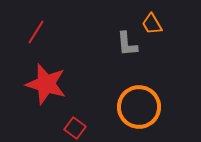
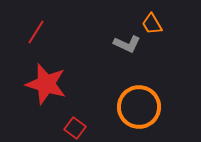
gray L-shape: rotated 60 degrees counterclockwise
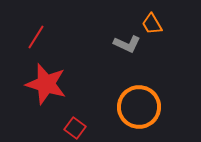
red line: moved 5 px down
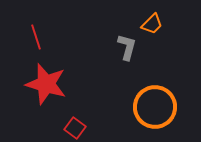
orange trapezoid: rotated 105 degrees counterclockwise
red line: rotated 50 degrees counterclockwise
gray L-shape: moved 3 px down; rotated 100 degrees counterclockwise
orange circle: moved 16 px right
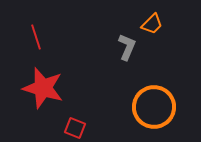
gray L-shape: rotated 8 degrees clockwise
red star: moved 3 px left, 4 px down
orange circle: moved 1 px left
red square: rotated 15 degrees counterclockwise
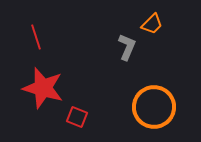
red square: moved 2 px right, 11 px up
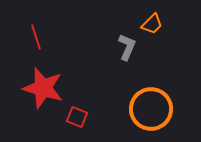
orange circle: moved 3 px left, 2 px down
